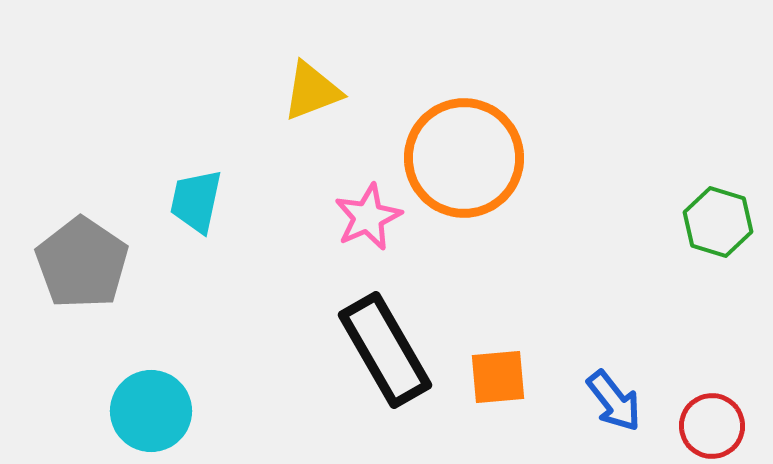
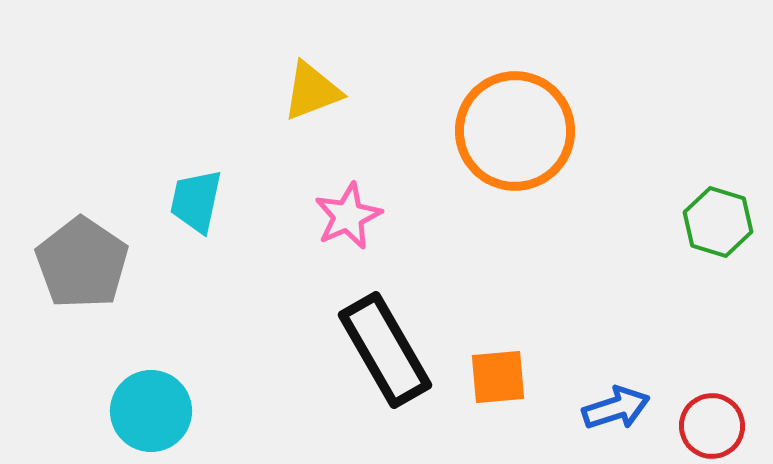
orange circle: moved 51 px right, 27 px up
pink star: moved 20 px left, 1 px up
blue arrow: moved 2 px right, 7 px down; rotated 70 degrees counterclockwise
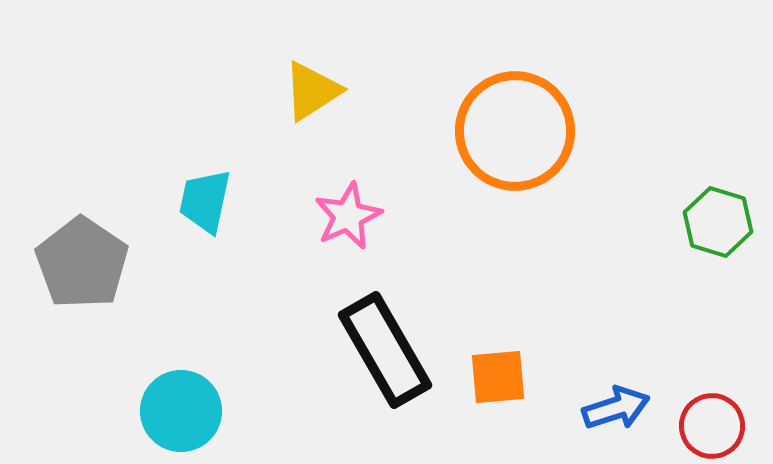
yellow triangle: rotated 12 degrees counterclockwise
cyan trapezoid: moved 9 px right
cyan circle: moved 30 px right
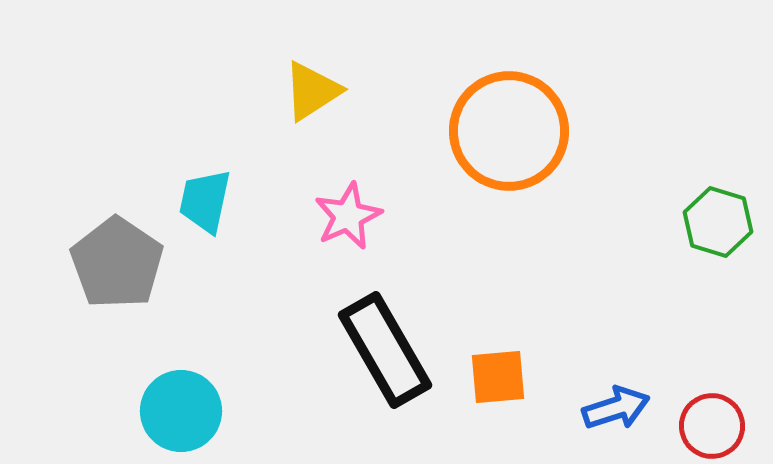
orange circle: moved 6 px left
gray pentagon: moved 35 px right
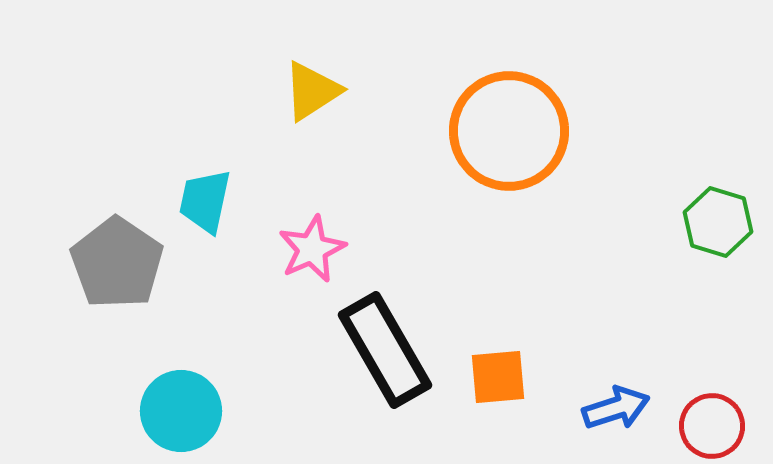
pink star: moved 36 px left, 33 px down
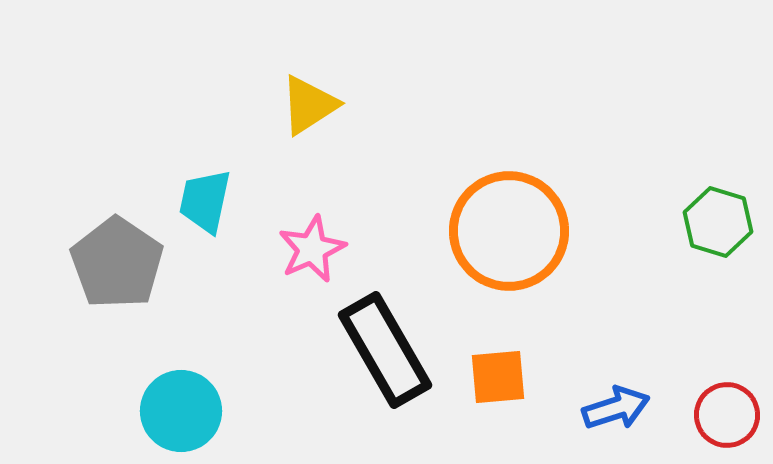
yellow triangle: moved 3 px left, 14 px down
orange circle: moved 100 px down
red circle: moved 15 px right, 11 px up
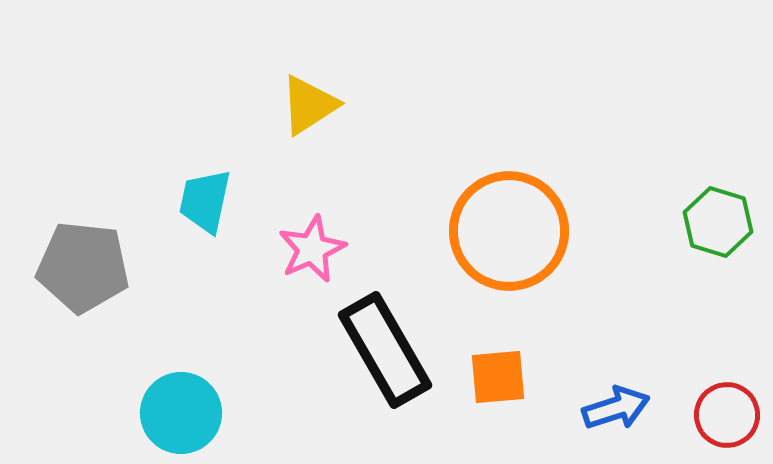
gray pentagon: moved 34 px left, 4 px down; rotated 28 degrees counterclockwise
cyan circle: moved 2 px down
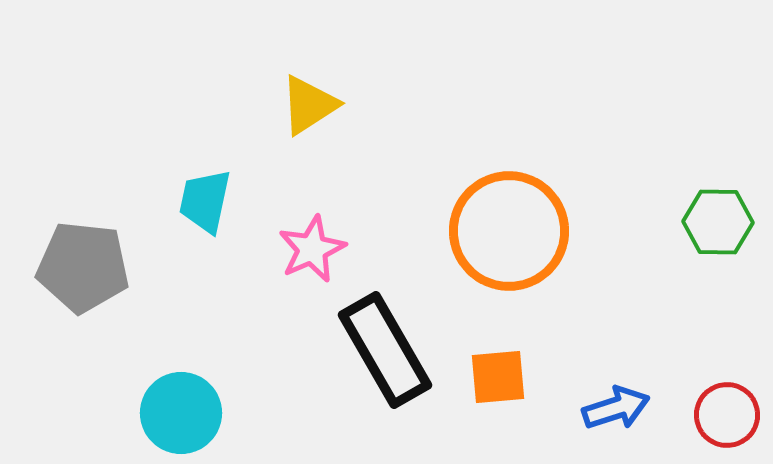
green hexagon: rotated 16 degrees counterclockwise
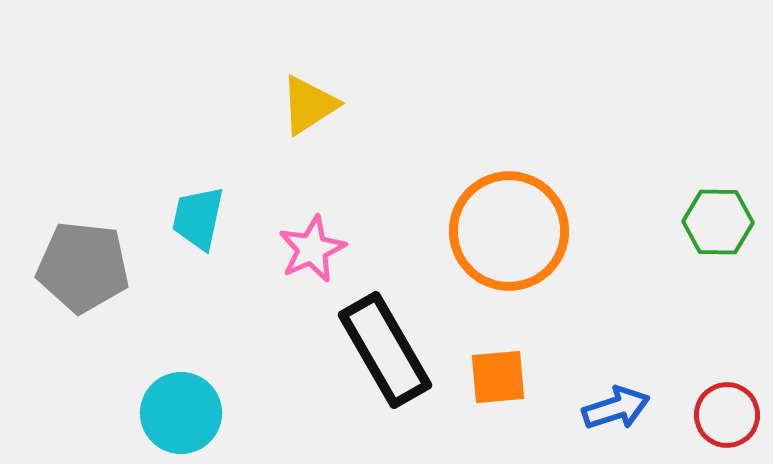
cyan trapezoid: moved 7 px left, 17 px down
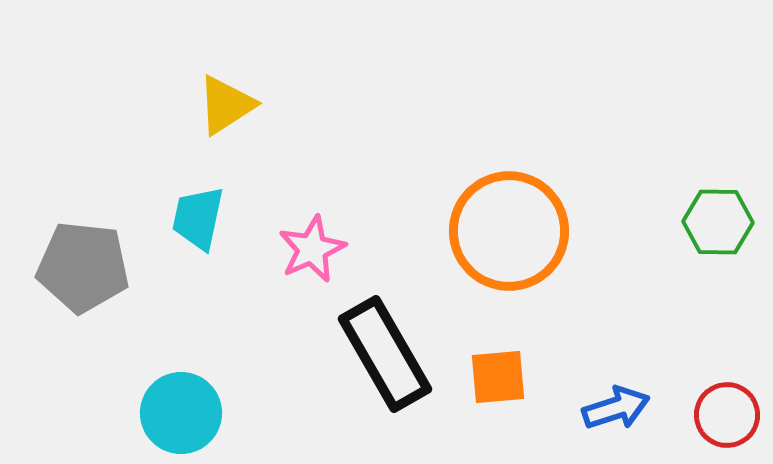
yellow triangle: moved 83 px left
black rectangle: moved 4 px down
